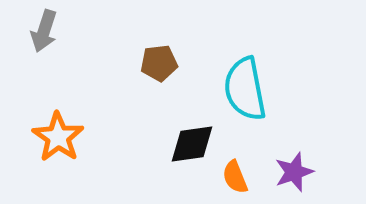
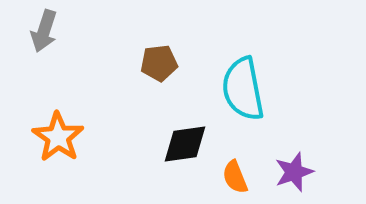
cyan semicircle: moved 2 px left
black diamond: moved 7 px left
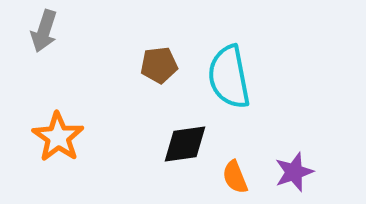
brown pentagon: moved 2 px down
cyan semicircle: moved 14 px left, 12 px up
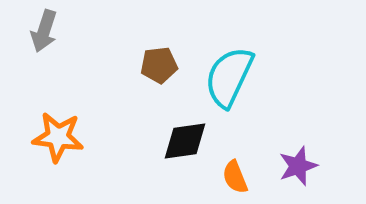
cyan semicircle: rotated 36 degrees clockwise
orange star: rotated 27 degrees counterclockwise
black diamond: moved 3 px up
purple star: moved 4 px right, 6 px up
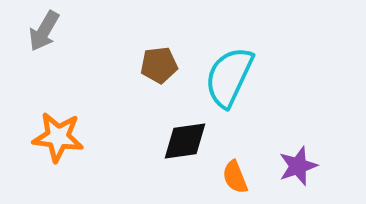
gray arrow: rotated 12 degrees clockwise
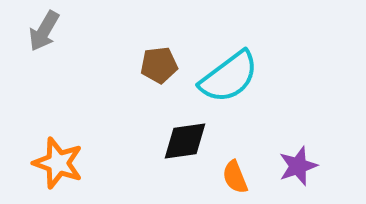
cyan semicircle: rotated 152 degrees counterclockwise
orange star: moved 26 px down; rotated 12 degrees clockwise
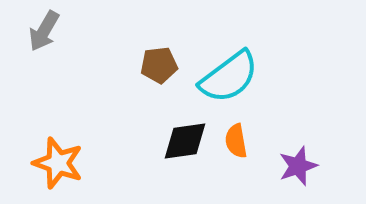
orange semicircle: moved 1 px right, 36 px up; rotated 12 degrees clockwise
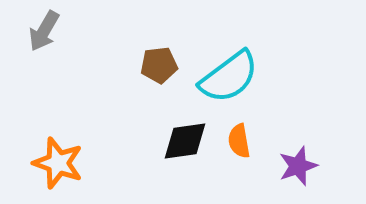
orange semicircle: moved 3 px right
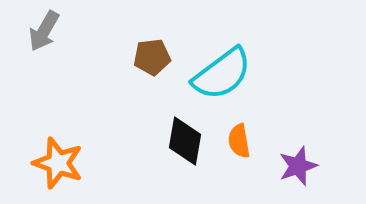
brown pentagon: moved 7 px left, 8 px up
cyan semicircle: moved 7 px left, 3 px up
black diamond: rotated 72 degrees counterclockwise
